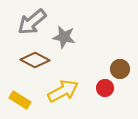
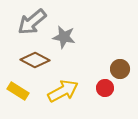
yellow rectangle: moved 2 px left, 9 px up
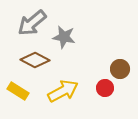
gray arrow: moved 1 px down
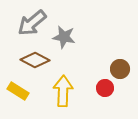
yellow arrow: rotated 60 degrees counterclockwise
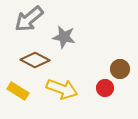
gray arrow: moved 3 px left, 4 px up
yellow arrow: moved 1 px left, 2 px up; rotated 108 degrees clockwise
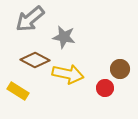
gray arrow: moved 1 px right
yellow arrow: moved 6 px right, 15 px up; rotated 8 degrees counterclockwise
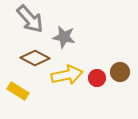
gray arrow: rotated 92 degrees counterclockwise
brown diamond: moved 2 px up
brown circle: moved 3 px down
yellow arrow: moved 1 px left, 1 px down; rotated 24 degrees counterclockwise
red circle: moved 8 px left, 10 px up
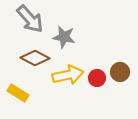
yellow arrow: moved 1 px right
yellow rectangle: moved 2 px down
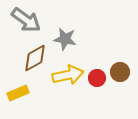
gray arrow: moved 4 px left, 1 px down; rotated 12 degrees counterclockwise
gray star: moved 1 px right, 2 px down
brown diamond: rotated 56 degrees counterclockwise
yellow rectangle: rotated 55 degrees counterclockwise
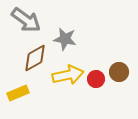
brown circle: moved 1 px left
red circle: moved 1 px left, 1 px down
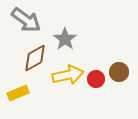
gray star: rotated 25 degrees clockwise
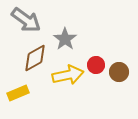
red circle: moved 14 px up
